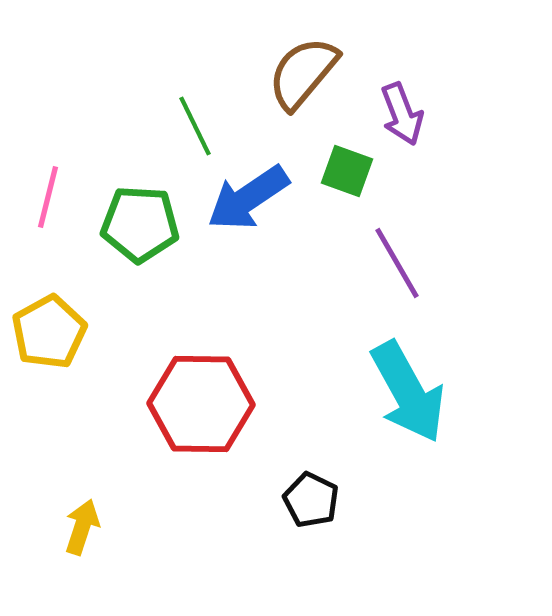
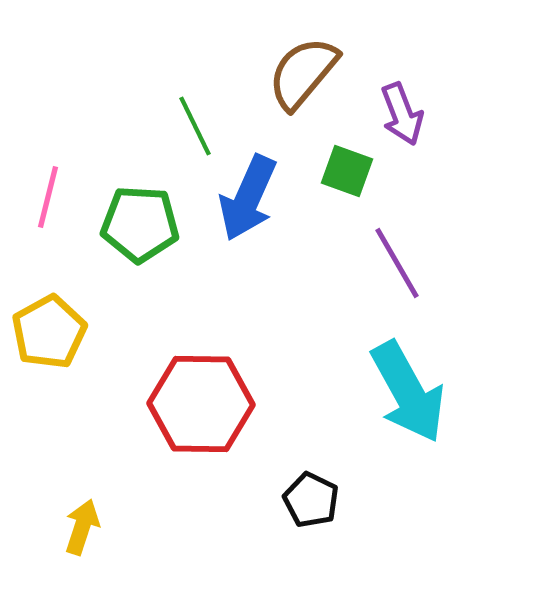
blue arrow: rotated 32 degrees counterclockwise
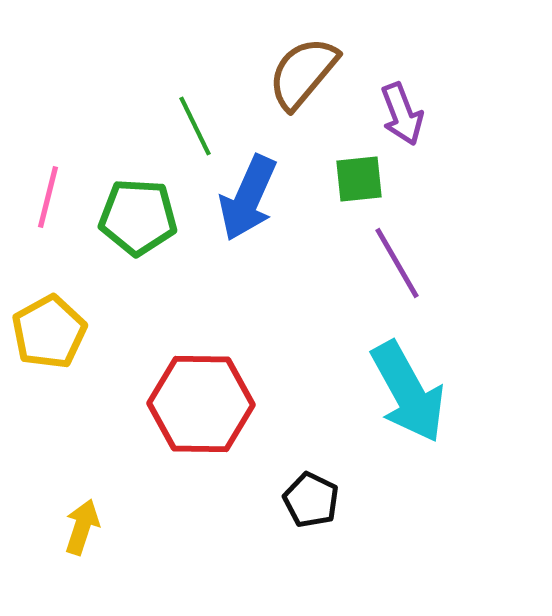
green square: moved 12 px right, 8 px down; rotated 26 degrees counterclockwise
green pentagon: moved 2 px left, 7 px up
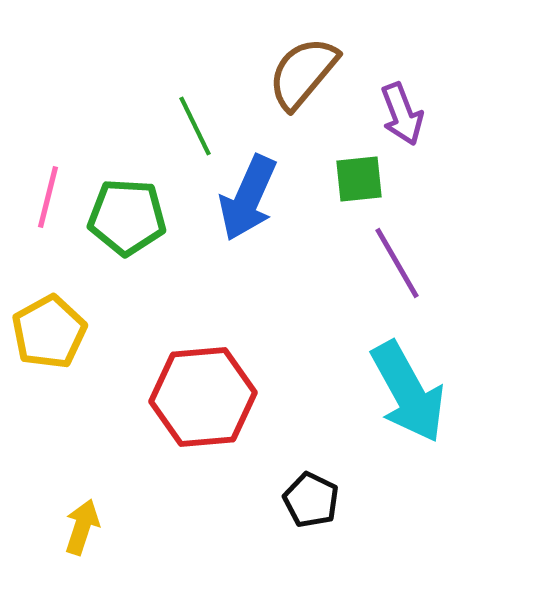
green pentagon: moved 11 px left
red hexagon: moved 2 px right, 7 px up; rotated 6 degrees counterclockwise
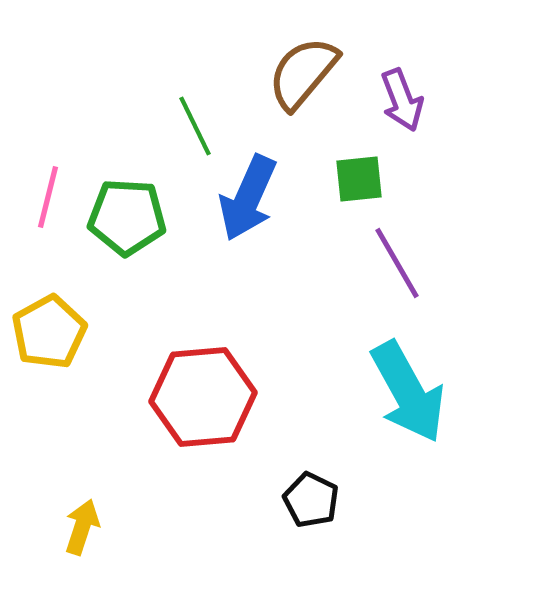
purple arrow: moved 14 px up
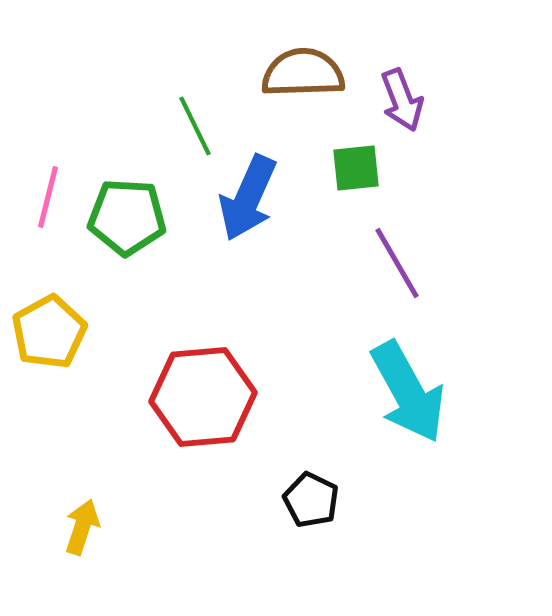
brown semicircle: rotated 48 degrees clockwise
green square: moved 3 px left, 11 px up
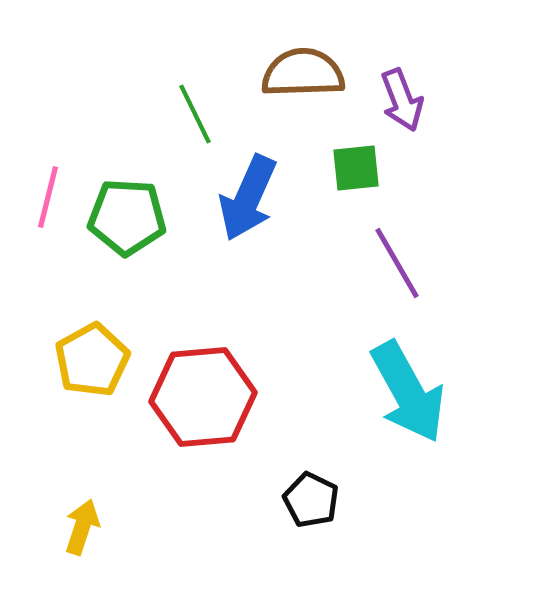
green line: moved 12 px up
yellow pentagon: moved 43 px right, 28 px down
